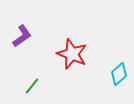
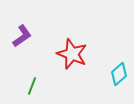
green line: rotated 18 degrees counterclockwise
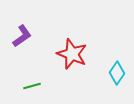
cyan diamond: moved 2 px left, 1 px up; rotated 15 degrees counterclockwise
green line: rotated 54 degrees clockwise
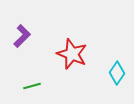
purple L-shape: rotated 10 degrees counterclockwise
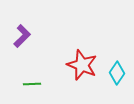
red star: moved 10 px right, 11 px down
green line: moved 2 px up; rotated 12 degrees clockwise
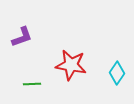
purple L-shape: moved 1 px down; rotated 25 degrees clockwise
red star: moved 11 px left; rotated 12 degrees counterclockwise
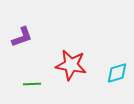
cyan diamond: rotated 40 degrees clockwise
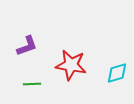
purple L-shape: moved 5 px right, 9 px down
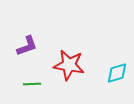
red star: moved 2 px left
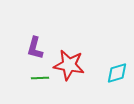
purple L-shape: moved 8 px right, 2 px down; rotated 125 degrees clockwise
green line: moved 8 px right, 6 px up
